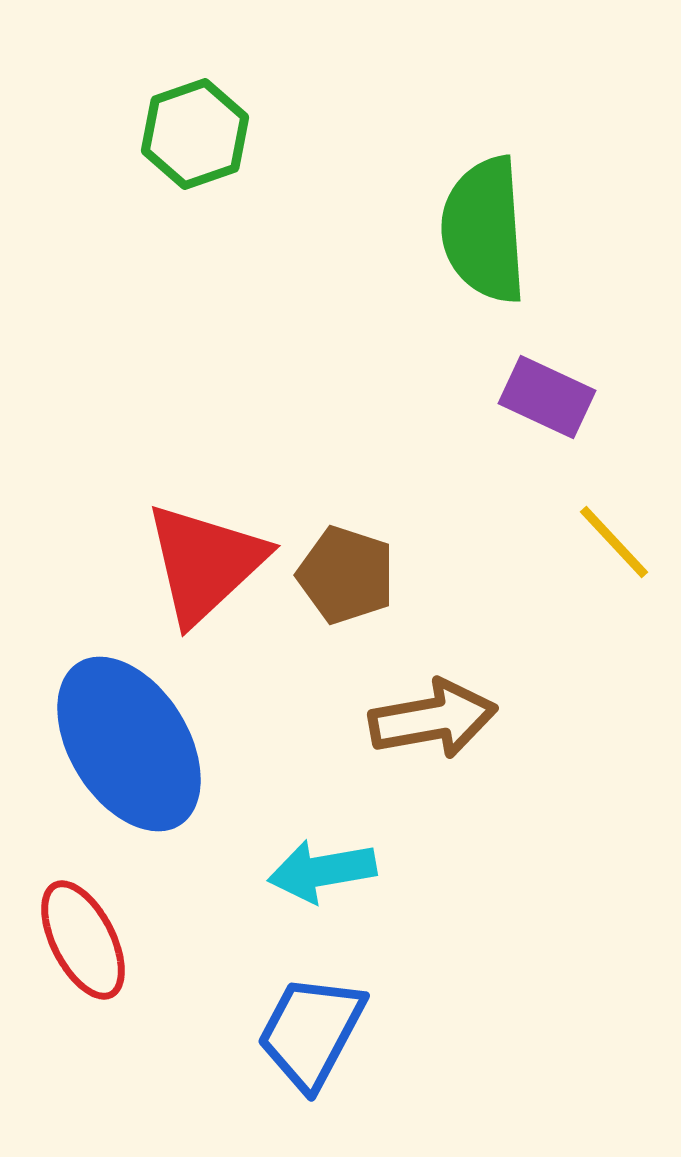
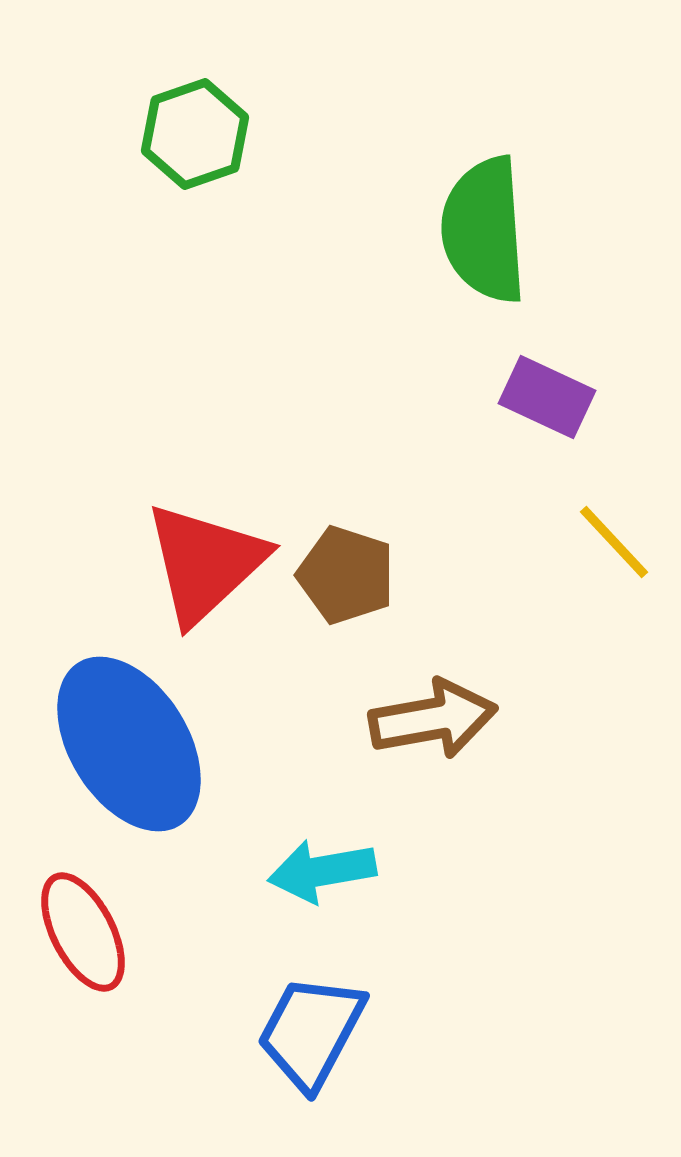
red ellipse: moved 8 px up
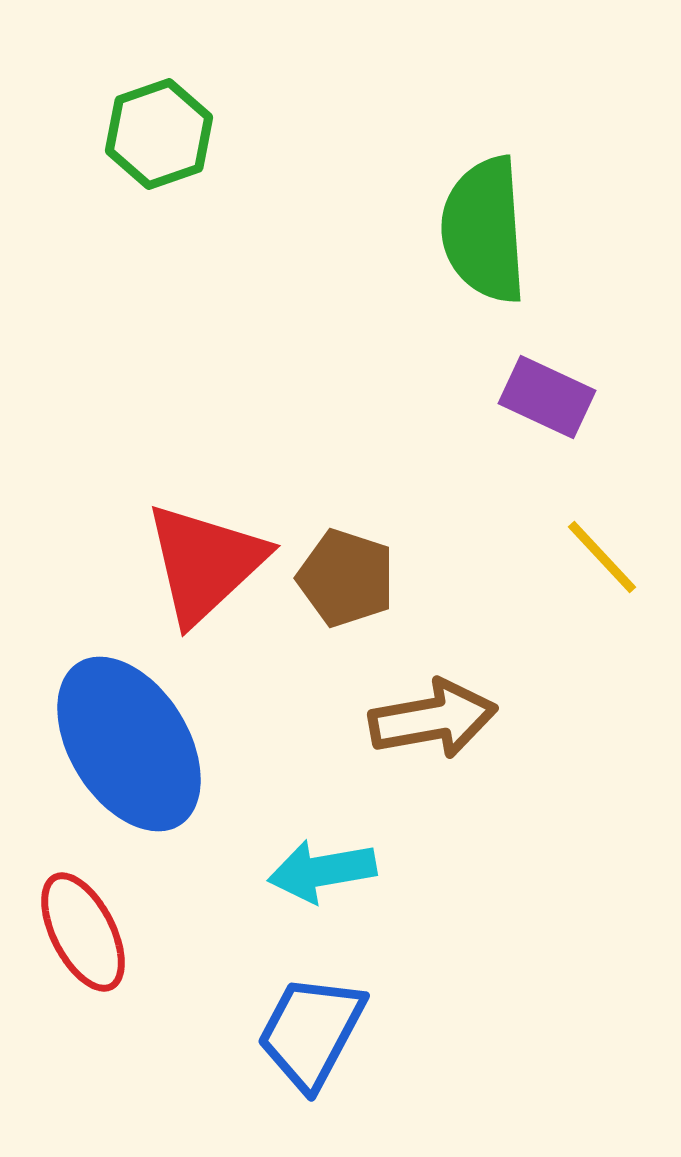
green hexagon: moved 36 px left
yellow line: moved 12 px left, 15 px down
brown pentagon: moved 3 px down
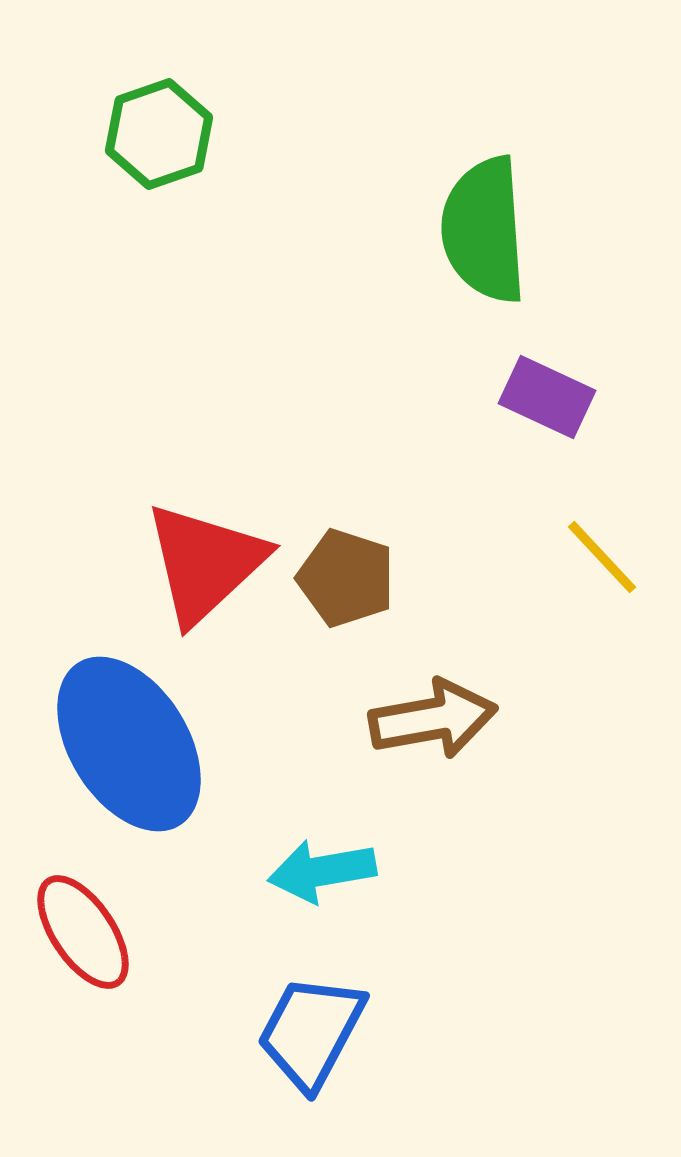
red ellipse: rotated 7 degrees counterclockwise
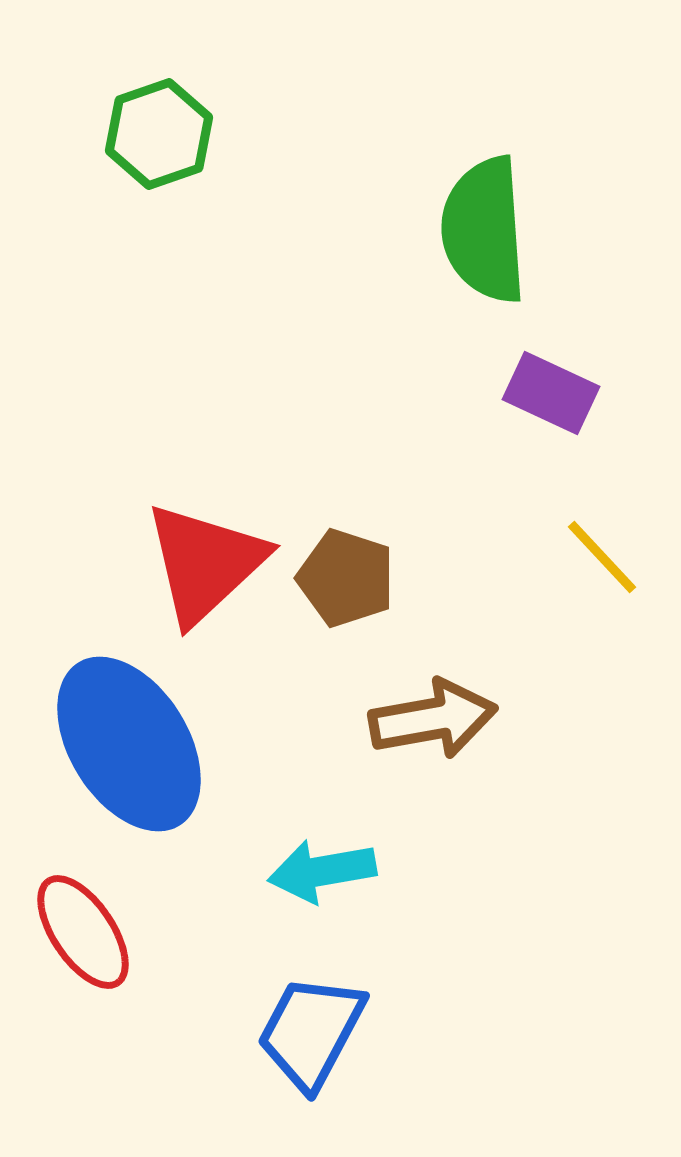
purple rectangle: moved 4 px right, 4 px up
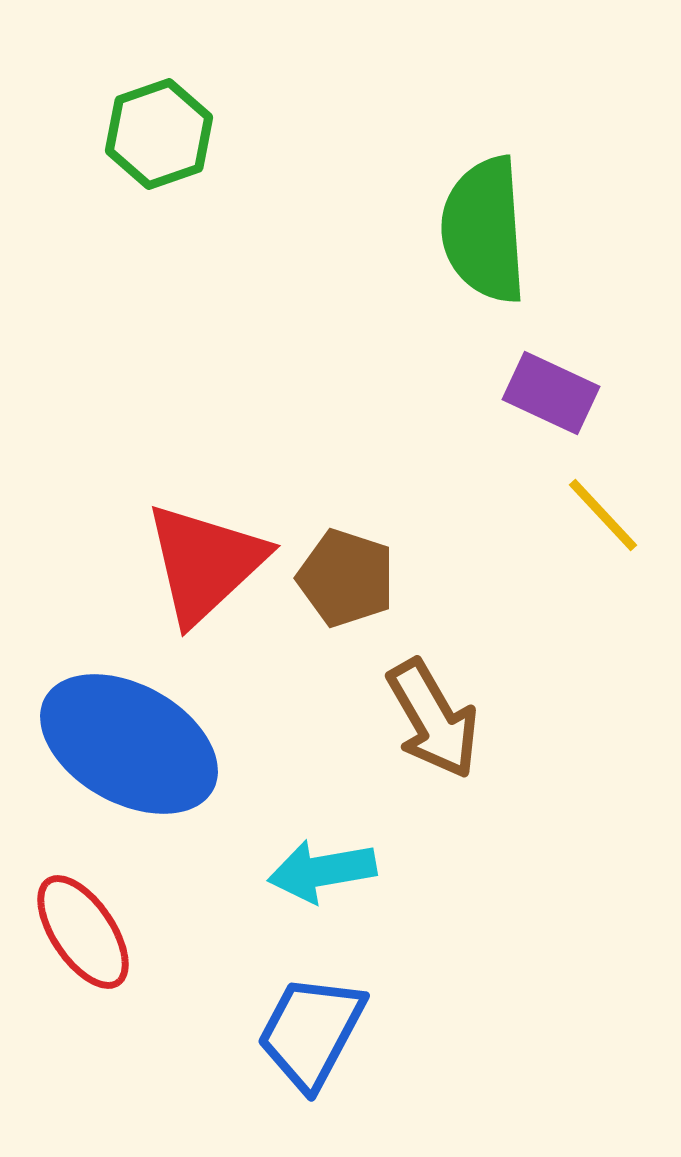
yellow line: moved 1 px right, 42 px up
brown arrow: rotated 70 degrees clockwise
blue ellipse: rotated 29 degrees counterclockwise
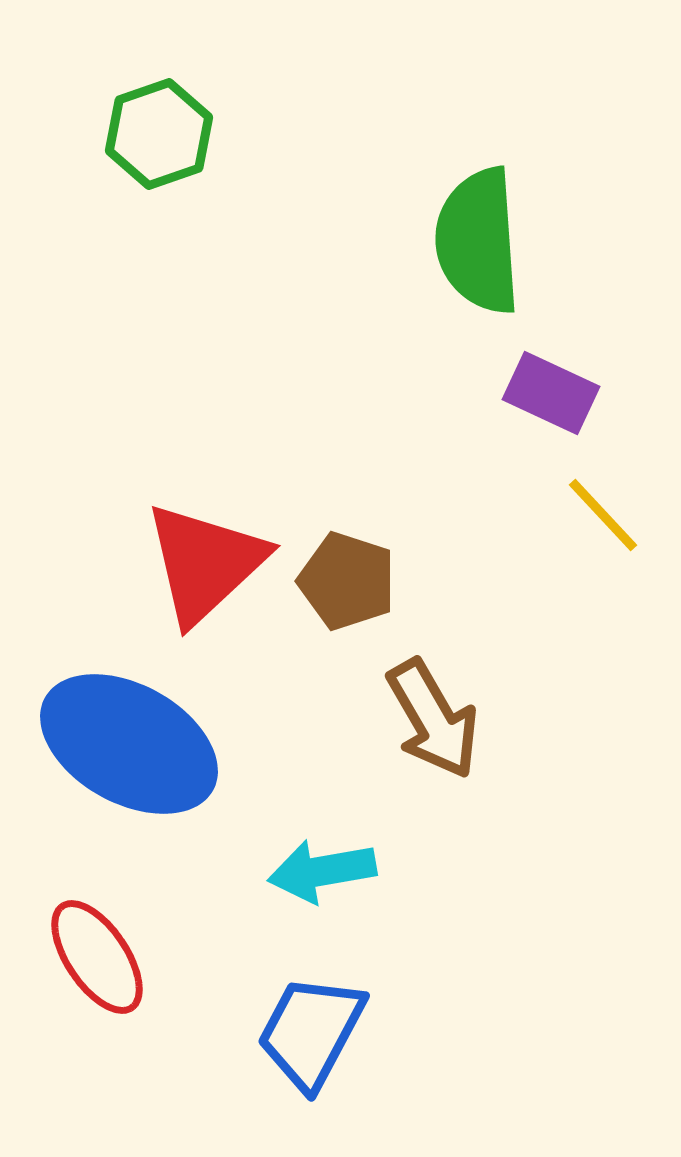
green semicircle: moved 6 px left, 11 px down
brown pentagon: moved 1 px right, 3 px down
red ellipse: moved 14 px right, 25 px down
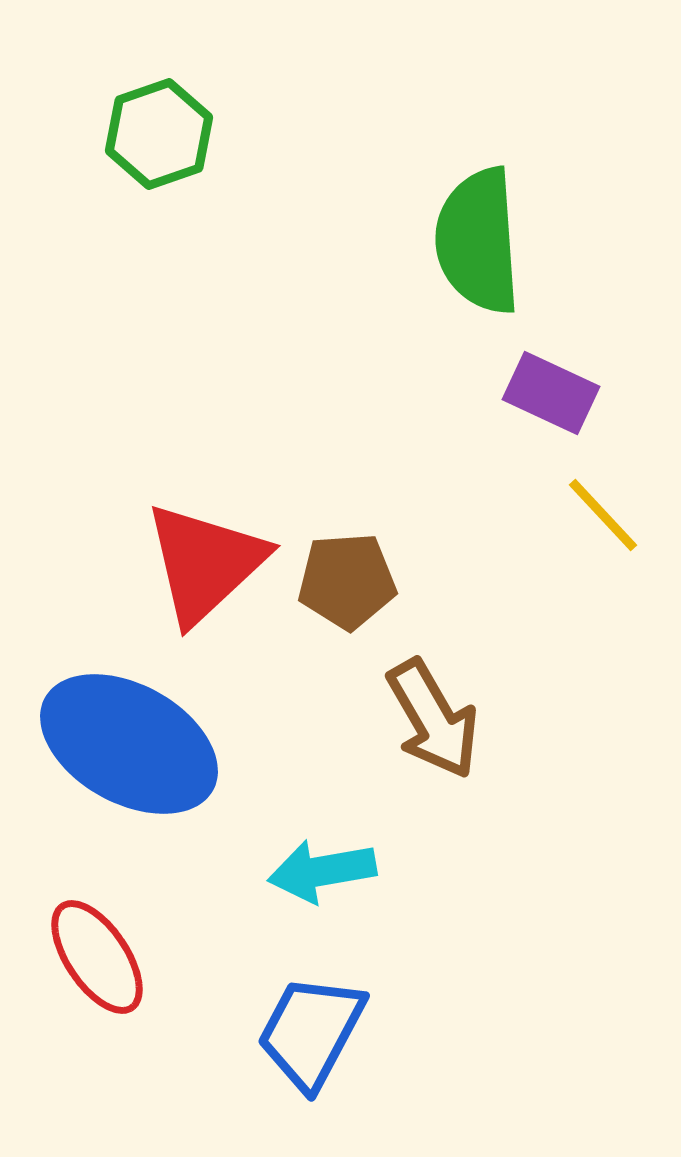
brown pentagon: rotated 22 degrees counterclockwise
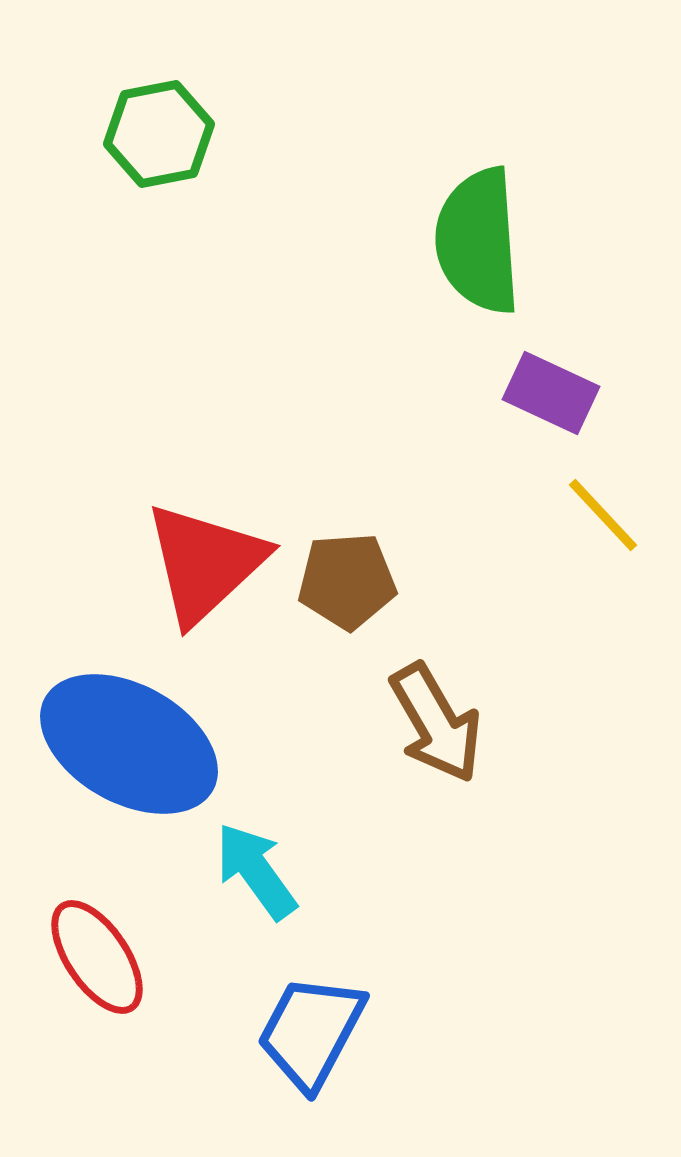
green hexagon: rotated 8 degrees clockwise
brown arrow: moved 3 px right, 4 px down
cyan arrow: moved 66 px left; rotated 64 degrees clockwise
